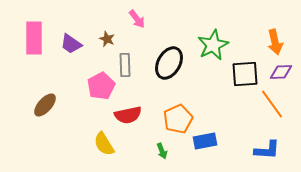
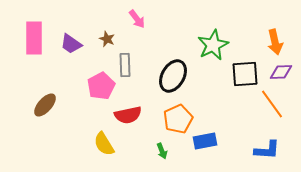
black ellipse: moved 4 px right, 13 px down
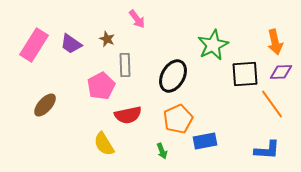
pink rectangle: moved 7 px down; rotated 32 degrees clockwise
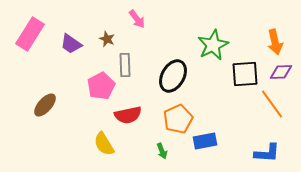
pink rectangle: moved 4 px left, 11 px up
blue L-shape: moved 3 px down
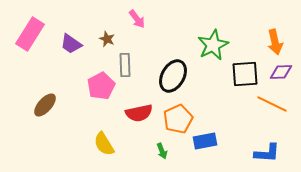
orange line: rotated 28 degrees counterclockwise
red semicircle: moved 11 px right, 2 px up
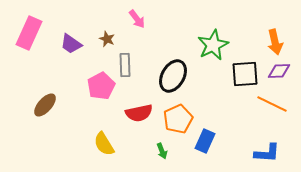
pink rectangle: moved 1 px left, 1 px up; rotated 8 degrees counterclockwise
purple diamond: moved 2 px left, 1 px up
blue rectangle: rotated 55 degrees counterclockwise
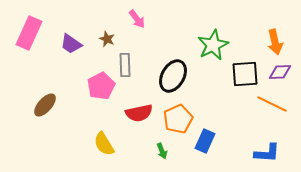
purple diamond: moved 1 px right, 1 px down
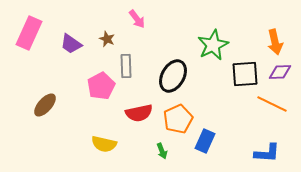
gray rectangle: moved 1 px right, 1 px down
yellow semicircle: rotated 45 degrees counterclockwise
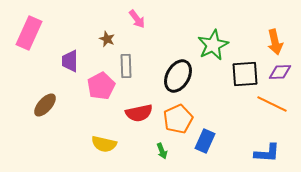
purple trapezoid: moved 1 px left, 17 px down; rotated 55 degrees clockwise
black ellipse: moved 5 px right
